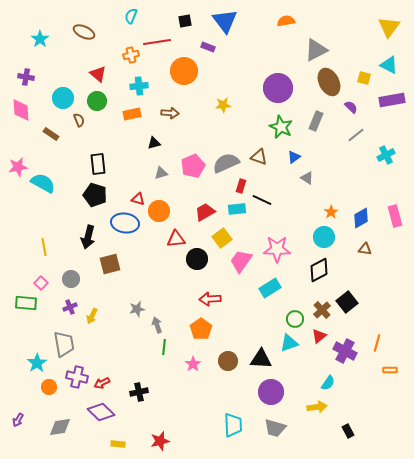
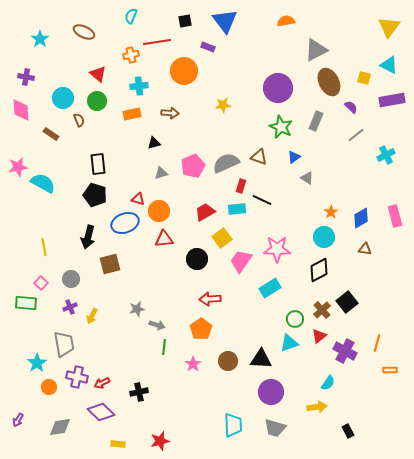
blue ellipse at (125, 223): rotated 28 degrees counterclockwise
red triangle at (176, 239): moved 12 px left
gray arrow at (157, 325): rotated 126 degrees clockwise
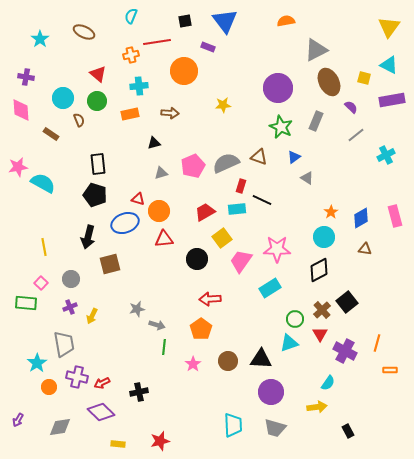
orange rectangle at (132, 114): moved 2 px left
red triangle at (319, 336): moved 1 px right, 2 px up; rotated 21 degrees counterclockwise
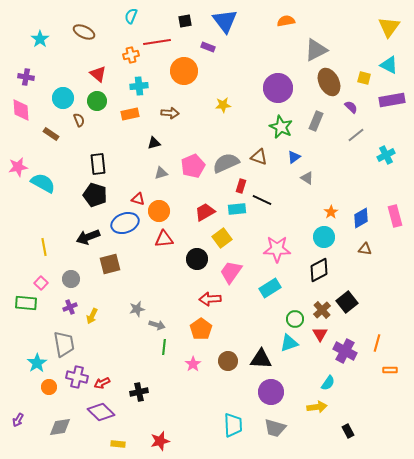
black arrow at (88, 237): rotated 55 degrees clockwise
pink trapezoid at (241, 261): moved 10 px left, 11 px down
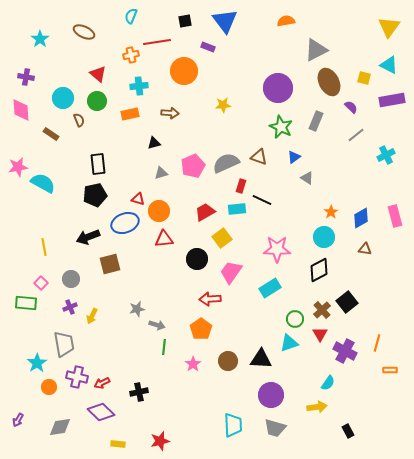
black pentagon at (95, 195): rotated 30 degrees counterclockwise
purple circle at (271, 392): moved 3 px down
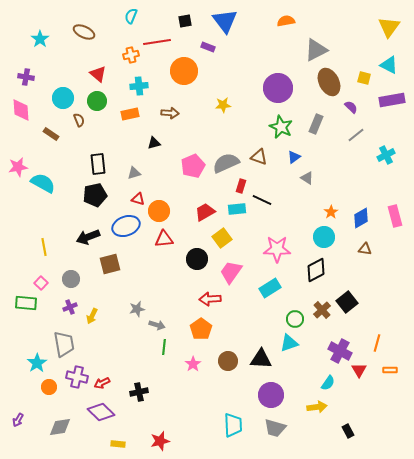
gray rectangle at (316, 121): moved 3 px down
gray triangle at (161, 173): moved 27 px left
blue ellipse at (125, 223): moved 1 px right, 3 px down
black diamond at (319, 270): moved 3 px left
red triangle at (320, 334): moved 39 px right, 36 px down
purple cross at (345, 351): moved 5 px left
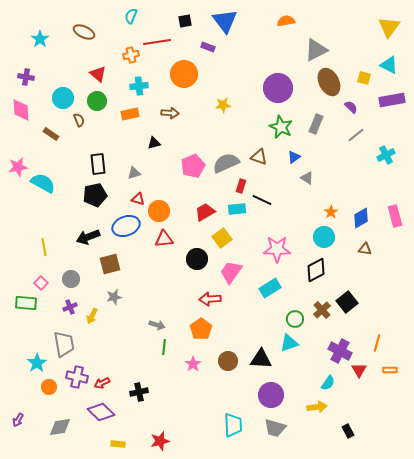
orange circle at (184, 71): moved 3 px down
gray star at (137, 309): moved 23 px left, 12 px up
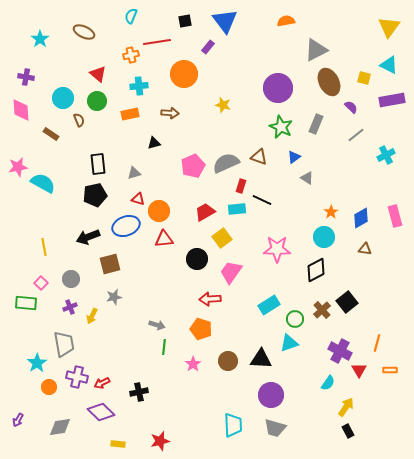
purple rectangle at (208, 47): rotated 72 degrees counterclockwise
yellow star at (223, 105): rotated 21 degrees clockwise
cyan rectangle at (270, 288): moved 1 px left, 17 px down
orange pentagon at (201, 329): rotated 20 degrees counterclockwise
yellow arrow at (317, 407): moved 29 px right; rotated 48 degrees counterclockwise
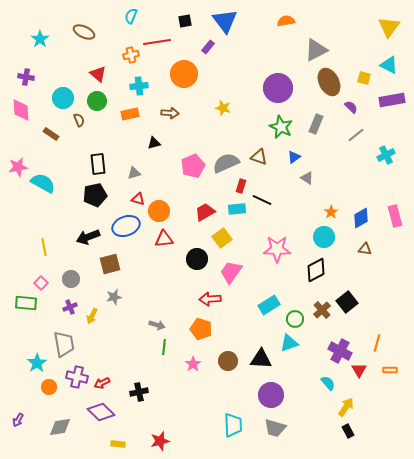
yellow star at (223, 105): moved 3 px down
cyan semicircle at (328, 383): rotated 77 degrees counterclockwise
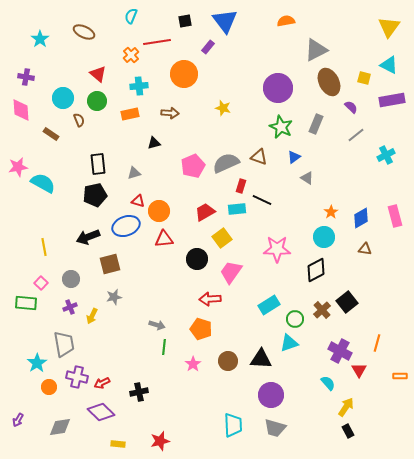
orange cross at (131, 55): rotated 28 degrees counterclockwise
red triangle at (138, 199): moved 2 px down
orange rectangle at (390, 370): moved 10 px right, 6 px down
